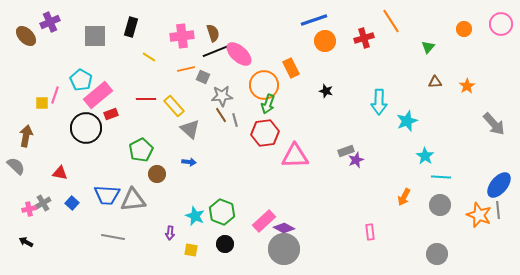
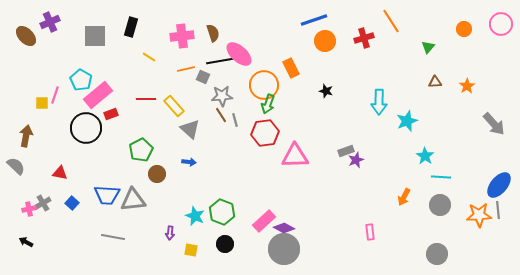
black line at (216, 51): moved 4 px right, 10 px down; rotated 12 degrees clockwise
orange star at (479, 215): rotated 25 degrees counterclockwise
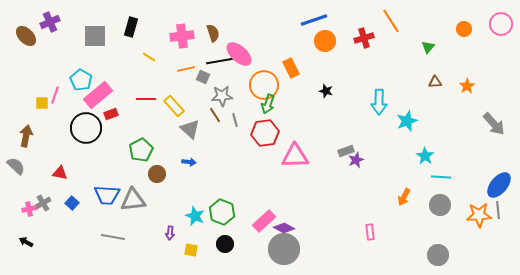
brown line at (221, 115): moved 6 px left
gray circle at (437, 254): moved 1 px right, 1 px down
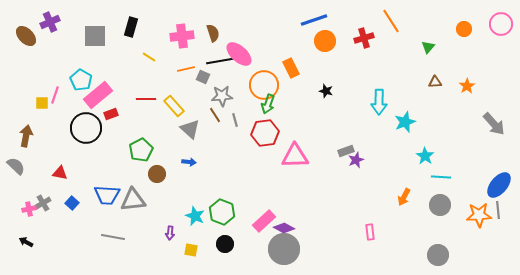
cyan star at (407, 121): moved 2 px left, 1 px down
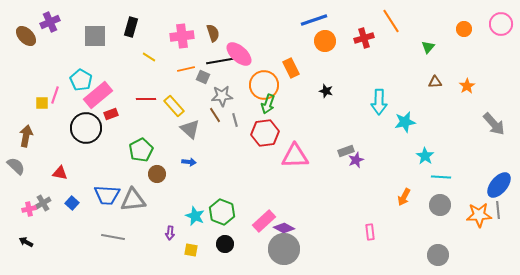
cyan star at (405, 122): rotated 10 degrees clockwise
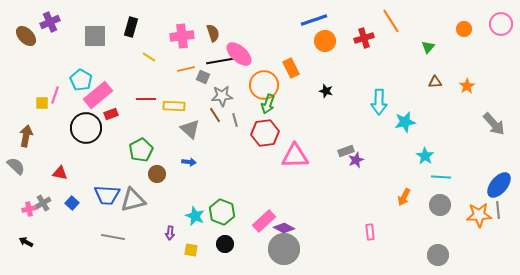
yellow rectangle at (174, 106): rotated 45 degrees counterclockwise
gray triangle at (133, 200): rotated 8 degrees counterclockwise
